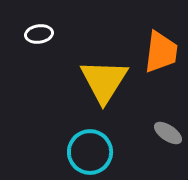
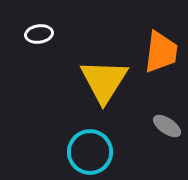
gray ellipse: moved 1 px left, 7 px up
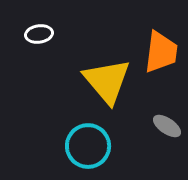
yellow triangle: moved 3 px right; rotated 12 degrees counterclockwise
cyan circle: moved 2 px left, 6 px up
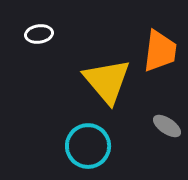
orange trapezoid: moved 1 px left, 1 px up
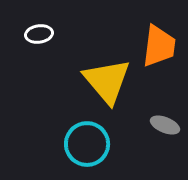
orange trapezoid: moved 1 px left, 5 px up
gray ellipse: moved 2 px left, 1 px up; rotated 12 degrees counterclockwise
cyan circle: moved 1 px left, 2 px up
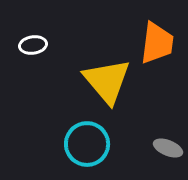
white ellipse: moved 6 px left, 11 px down
orange trapezoid: moved 2 px left, 3 px up
gray ellipse: moved 3 px right, 23 px down
